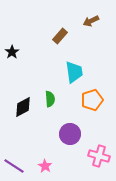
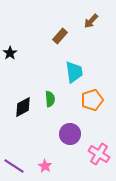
brown arrow: rotated 21 degrees counterclockwise
black star: moved 2 px left, 1 px down
pink cross: moved 2 px up; rotated 15 degrees clockwise
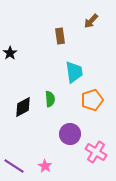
brown rectangle: rotated 49 degrees counterclockwise
pink cross: moved 3 px left, 2 px up
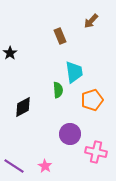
brown rectangle: rotated 14 degrees counterclockwise
green semicircle: moved 8 px right, 9 px up
pink cross: rotated 20 degrees counterclockwise
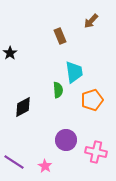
purple circle: moved 4 px left, 6 px down
purple line: moved 4 px up
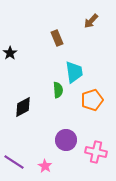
brown rectangle: moved 3 px left, 2 px down
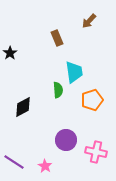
brown arrow: moved 2 px left
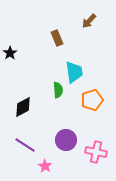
purple line: moved 11 px right, 17 px up
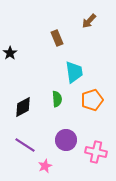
green semicircle: moved 1 px left, 9 px down
pink star: rotated 16 degrees clockwise
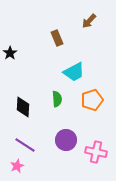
cyan trapezoid: rotated 70 degrees clockwise
black diamond: rotated 60 degrees counterclockwise
pink star: moved 28 px left
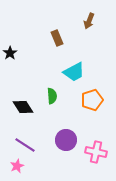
brown arrow: rotated 21 degrees counterclockwise
green semicircle: moved 5 px left, 3 px up
black diamond: rotated 35 degrees counterclockwise
